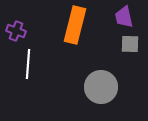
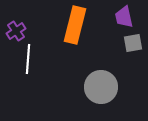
purple cross: rotated 36 degrees clockwise
gray square: moved 3 px right, 1 px up; rotated 12 degrees counterclockwise
white line: moved 5 px up
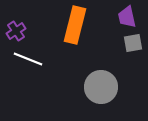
purple trapezoid: moved 3 px right
white line: rotated 72 degrees counterclockwise
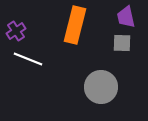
purple trapezoid: moved 1 px left
gray square: moved 11 px left; rotated 12 degrees clockwise
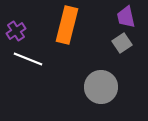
orange rectangle: moved 8 px left
gray square: rotated 36 degrees counterclockwise
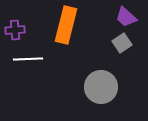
purple trapezoid: rotated 35 degrees counterclockwise
orange rectangle: moved 1 px left
purple cross: moved 1 px left, 1 px up; rotated 30 degrees clockwise
white line: rotated 24 degrees counterclockwise
